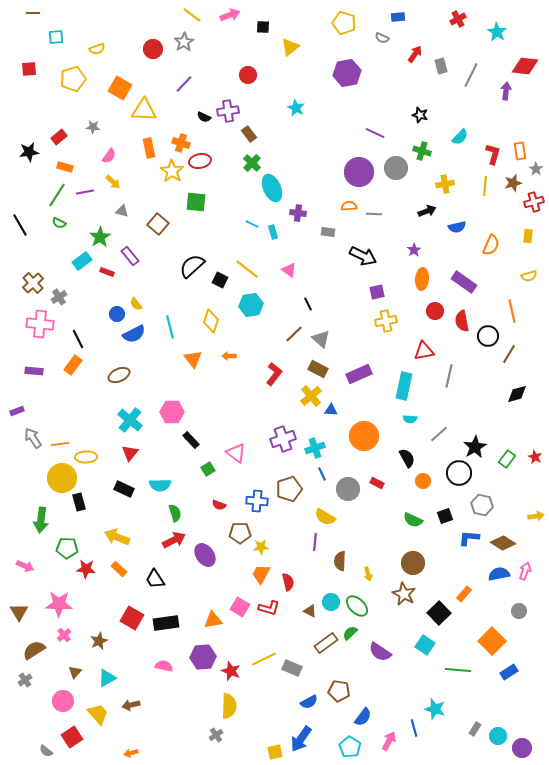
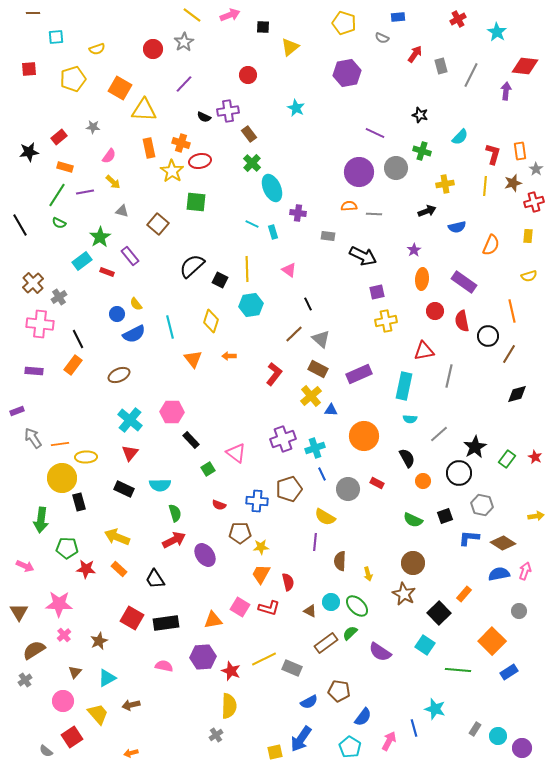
gray rectangle at (328, 232): moved 4 px down
yellow line at (247, 269): rotated 50 degrees clockwise
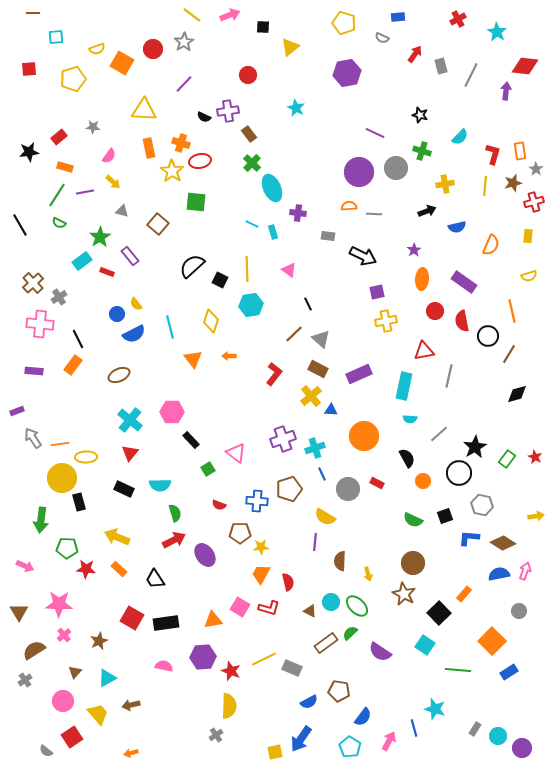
orange square at (120, 88): moved 2 px right, 25 px up
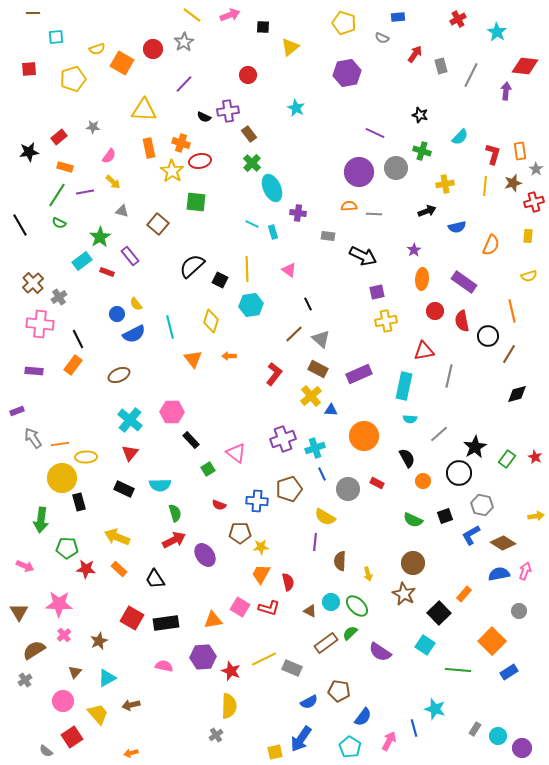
blue L-shape at (469, 538): moved 2 px right, 3 px up; rotated 35 degrees counterclockwise
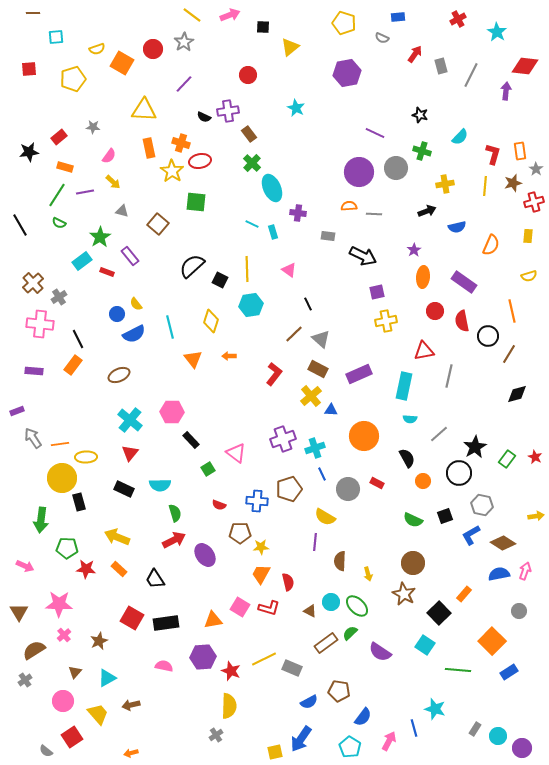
orange ellipse at (422, 279): moved 1 px right, 2 px up
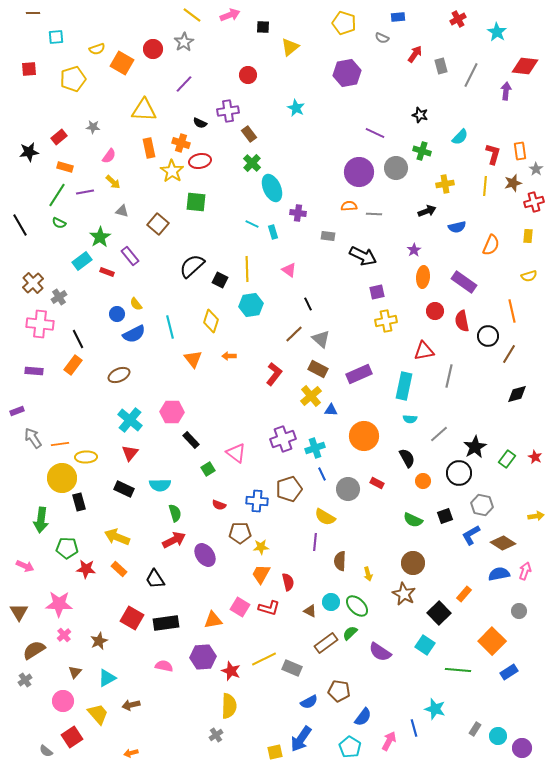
black semicircle at (204, 117): moved 4 px left, 6 px down
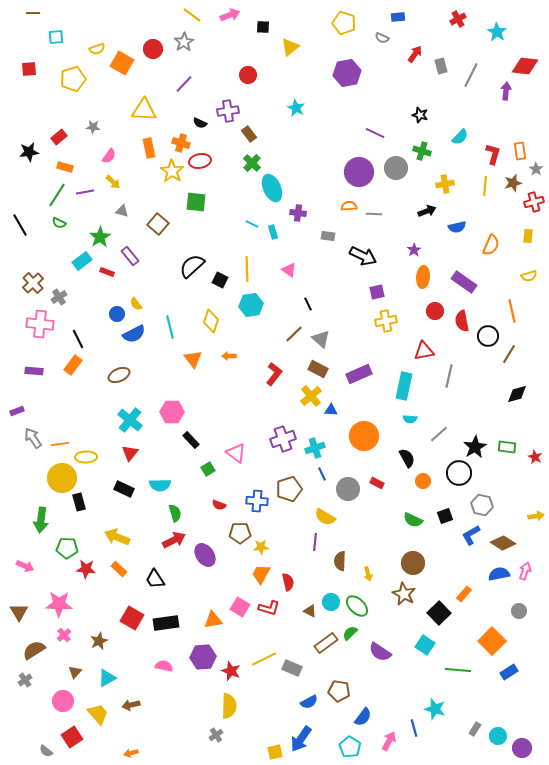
green rectangle at (507, 459): moved 12 px up; rotated 60 degrees clockwise
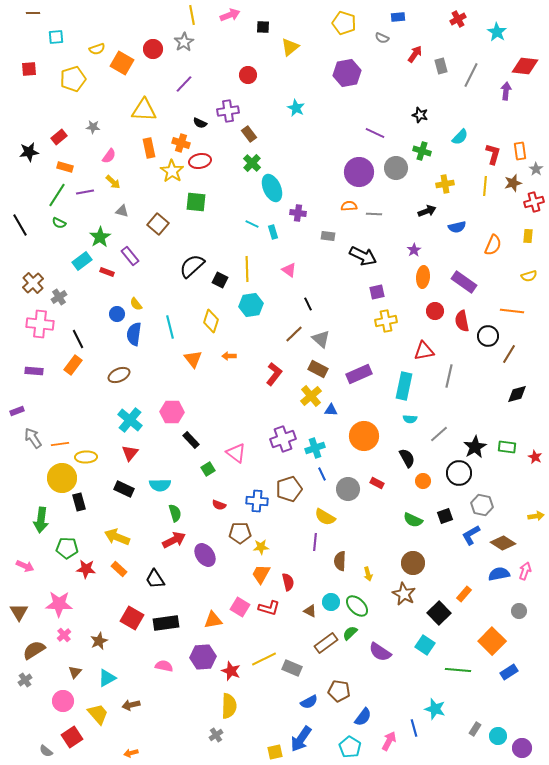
yellow line at (192, 15): rotated 42 degrees clockwise
orange semicircle at (491, 245): moved 2 px right
orange line at (512, 311): rotated 70 degrees counterclockwise
blue semicircle at (134, 334): rotated 125 degrees clockwise
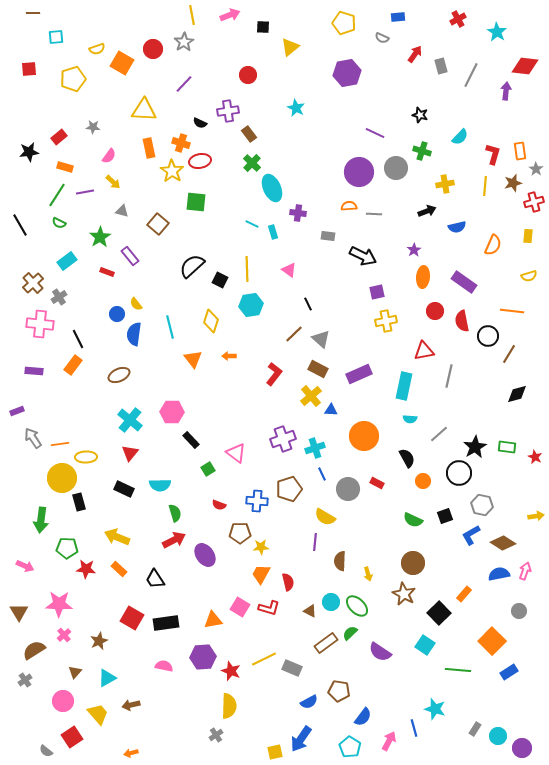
cyan rectangle at (82, 261): moved 15 px left
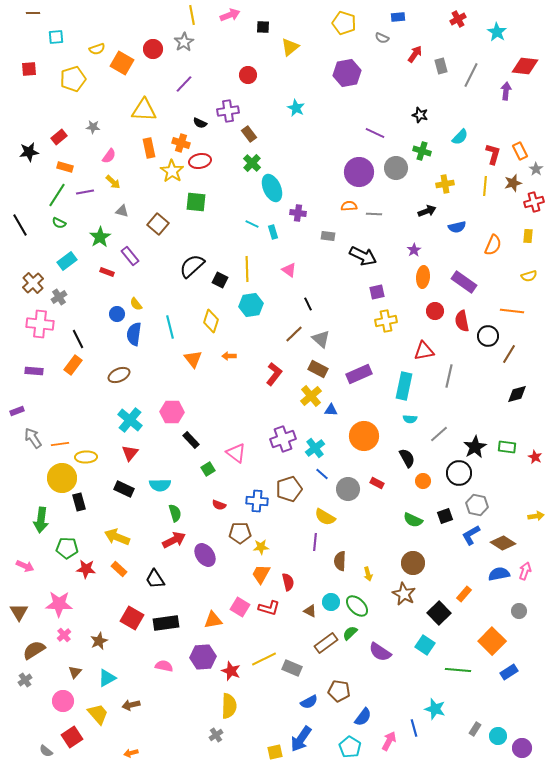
orange rectangle at (520, 151): rotated 18 degrees counterclockwise
cyan cross at (315, 448): rotated 18 degrees counterclockwise
blue line at (322, 474): rotated 24 degrees counterclockwise
gray hexagon at (482, 505): moved 5 px left
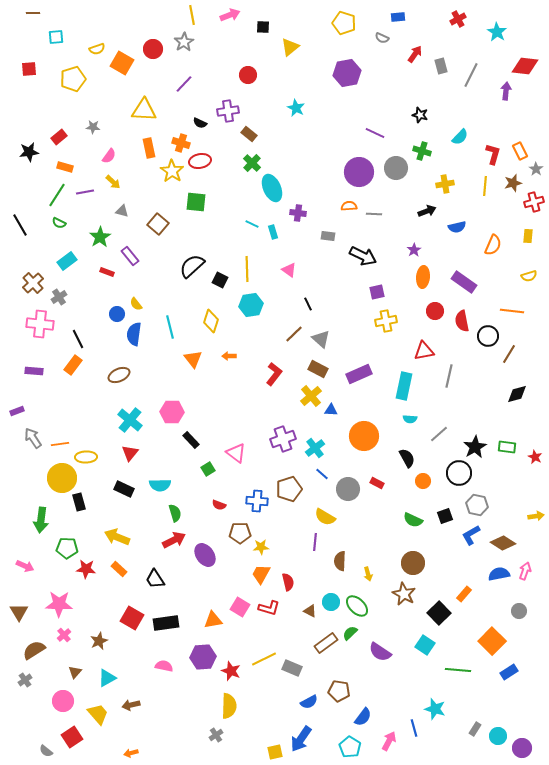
brown rectangle at (249, 134): rotated 14 degrees counterclockwise
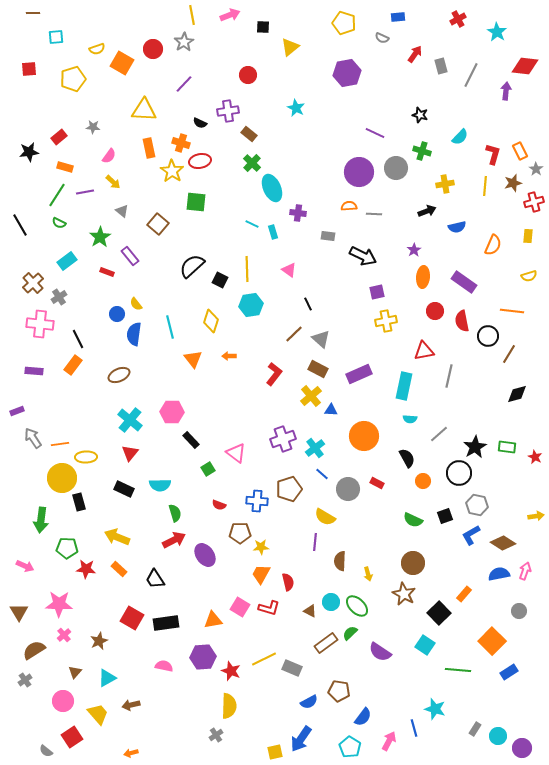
gray triangle at (122, 211): rotated 24 degrees clockwise
